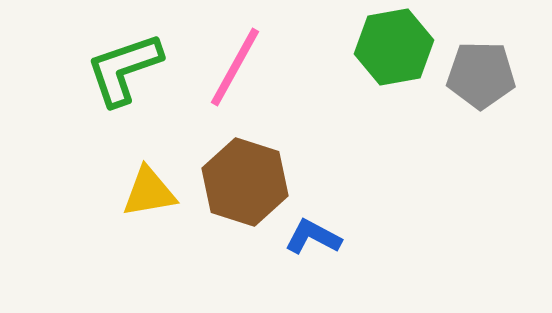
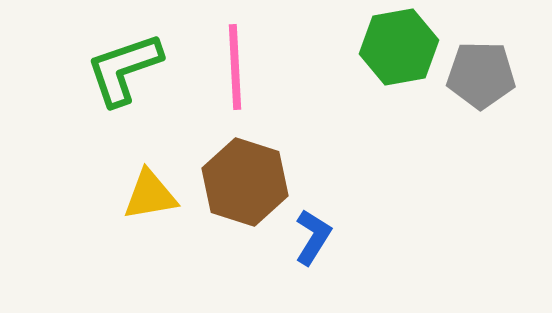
green hexagon: moved 5 px right
pink line: rotated 32 degrees counterclockwise
yellow triangle: moved 1 px right, 3 px down
blue L-shape: rotated 94 degrees clockwise
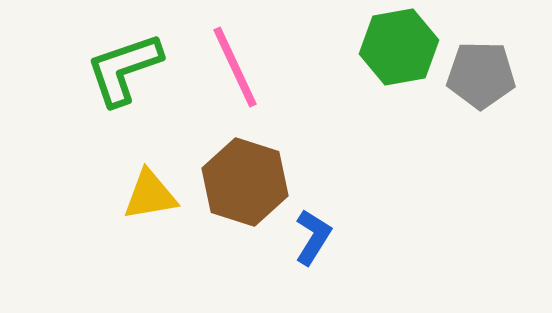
pink line: rotated 22 degrees counterclockwise
